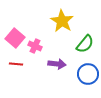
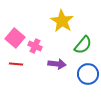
green semicircle: moved 2 px left, 1 px down
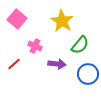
pink square: moved 2 px right, 19 px up
green semicircle: moved 3 px left
red line: moved 2 px left; rotated 48 degrees counterclockwise
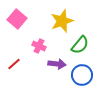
yellow star: rotated 20 degrees clockwise
pink cross: moved 4 px right
blue circle: moved 6 px left, 1 px down
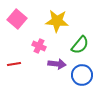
yellow star: moved 5 px left; rotated 25 degrees clockwise
red line: rotated 32 degrees clockwise
